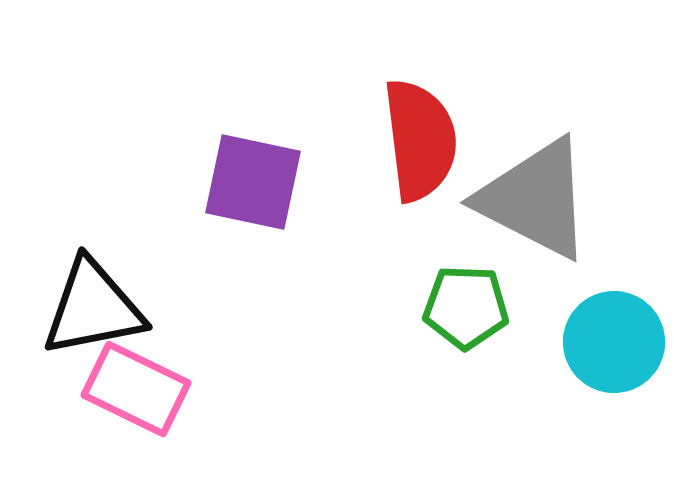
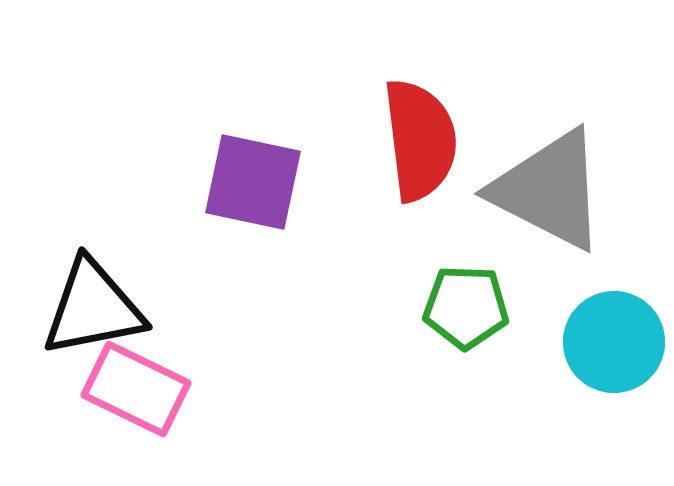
gray triangle: moved 14 px right, 9 px up
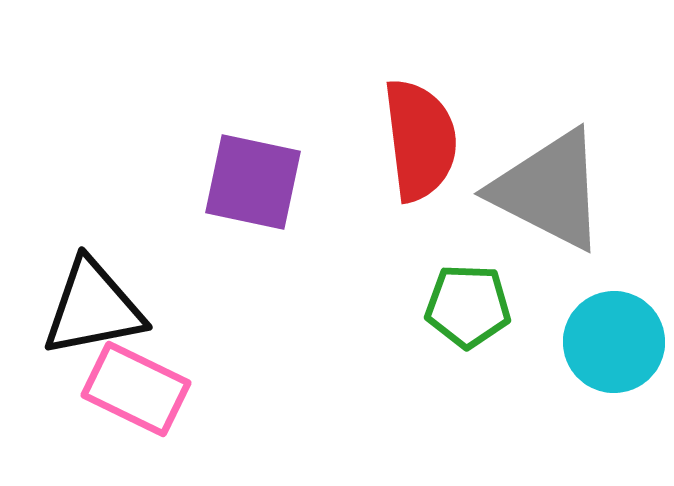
green pentagon: moved 2 px right, 1 px up
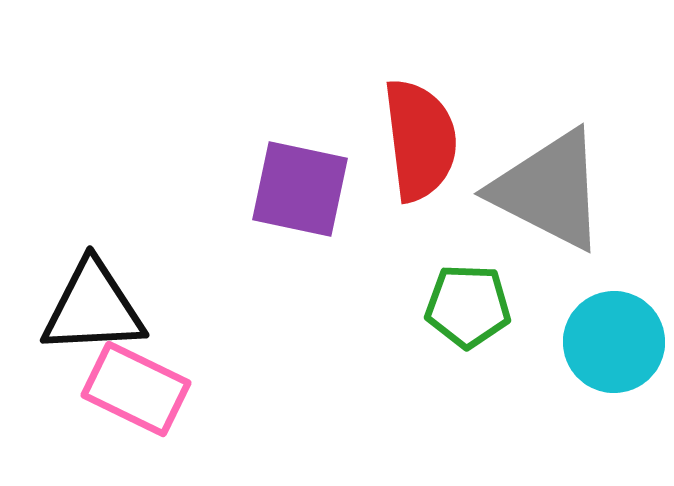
purple square: moved 47 px right, 7 px down
black triangle: rotated 8 degrees clockwise
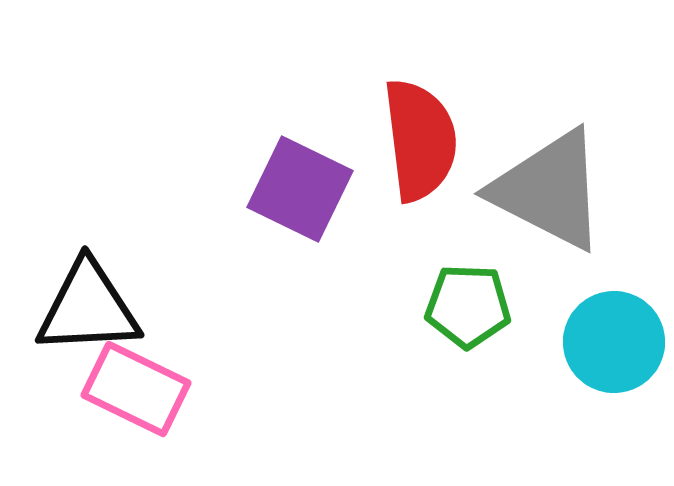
purple square: rotated 14 degrees clockwise
black triangle: moved 5 px left
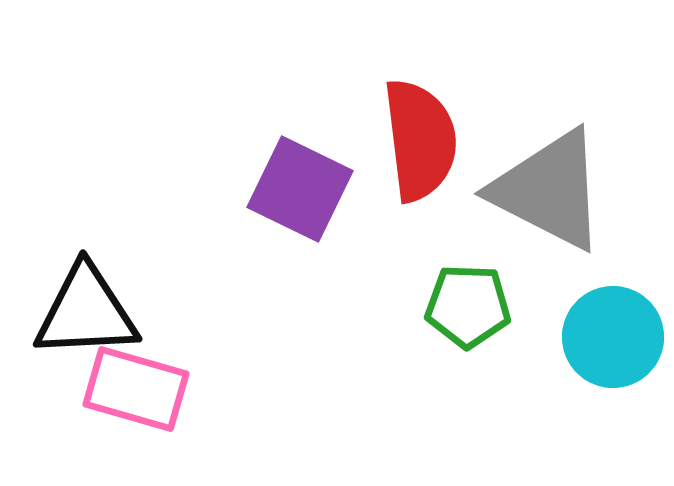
black triangle: moved 2 px left, 4 px down
cyan circle: moved 1 px left, 5 px up
pink rectangle: rotated 10 degrees counterclockwise
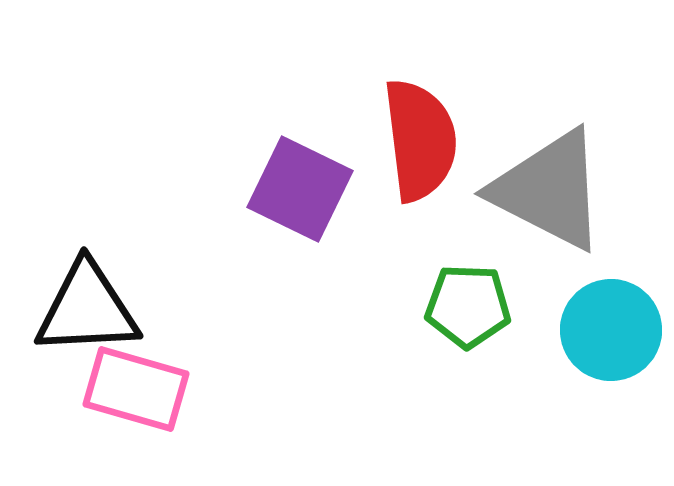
black triangle: moved 1 px right, 3 px up
cyan circle: moved 2 px left, 7 px up
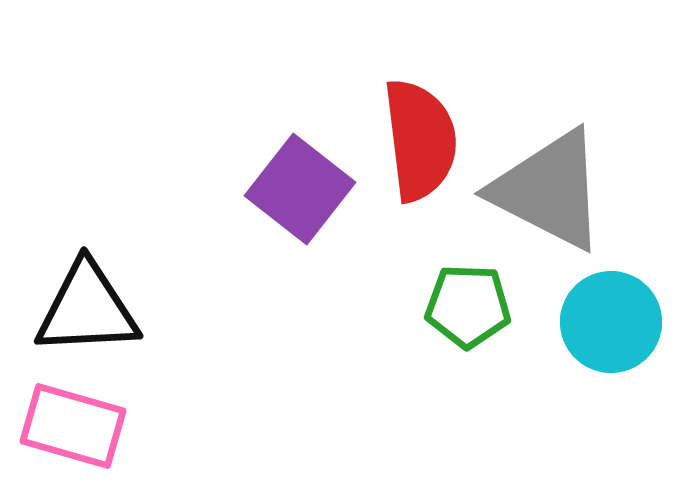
purple square: rotated 12 degrees clockwise
cyan circle: moved 8 px up
pink rectangle: moved 63 px left, 37 px down
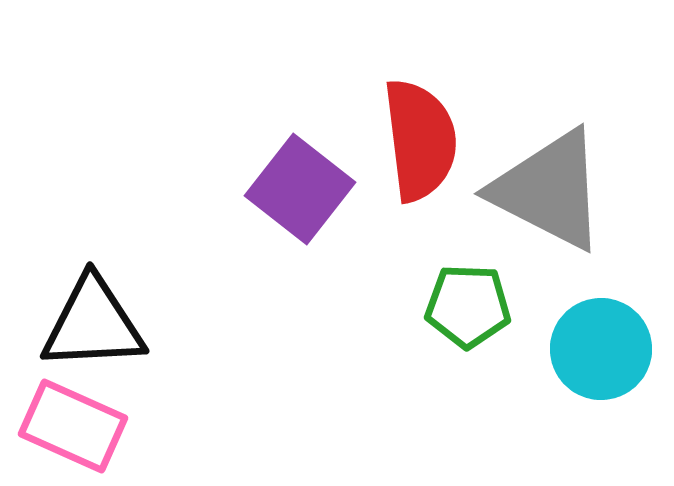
black triangle: moved 6 px right, 15 px down
cyan circle: moved 10 px left, 27 px down
pink rectangle: rotated 8 degrees clockwise
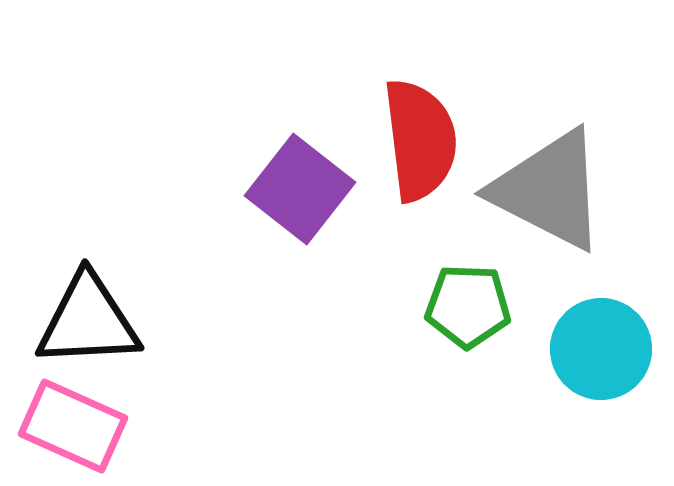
black triangle: moved 5 px left, 3 px up
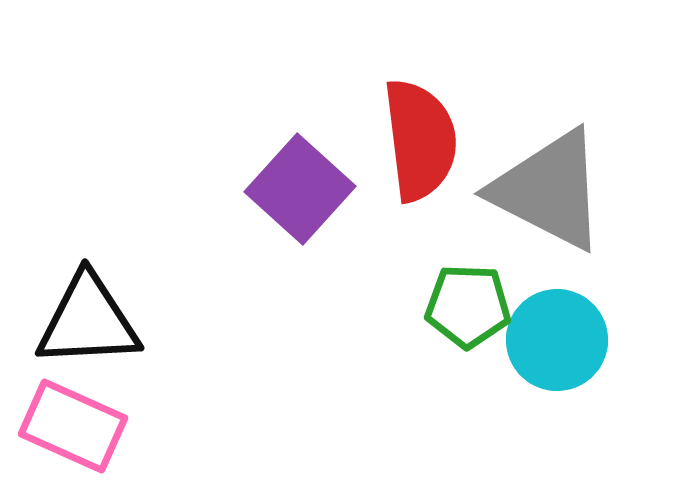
purple square: rotated 4 degrees clockwise
cyan circle: moved 44 px left, 9 px up
